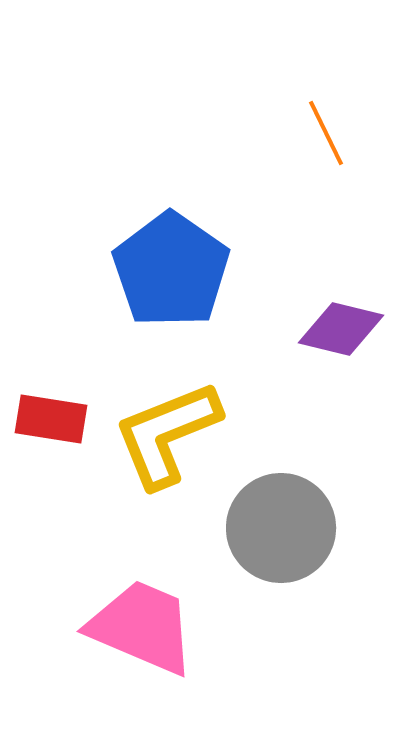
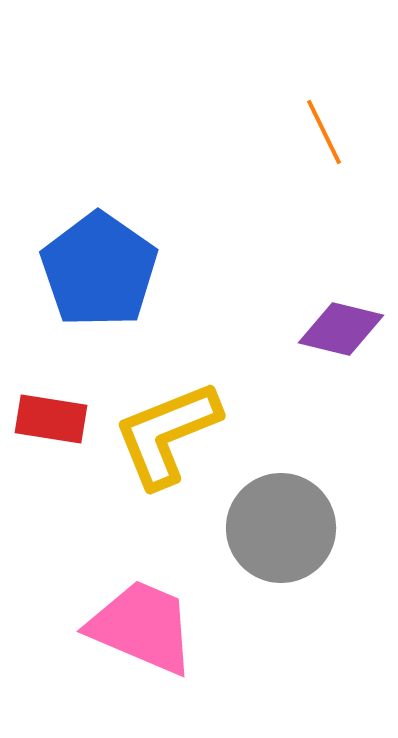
orange line: moved 2 px left, 1 px up
blue pentagon: moved 72 px left
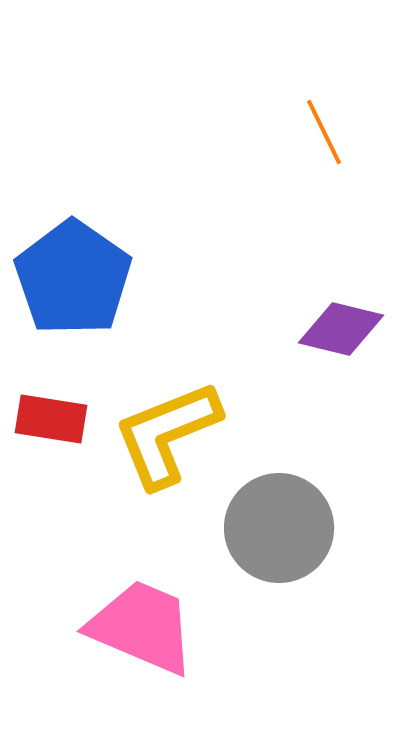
blue pentagon: moved 26 px left, 8 px down
gray circle: moved 2 px left
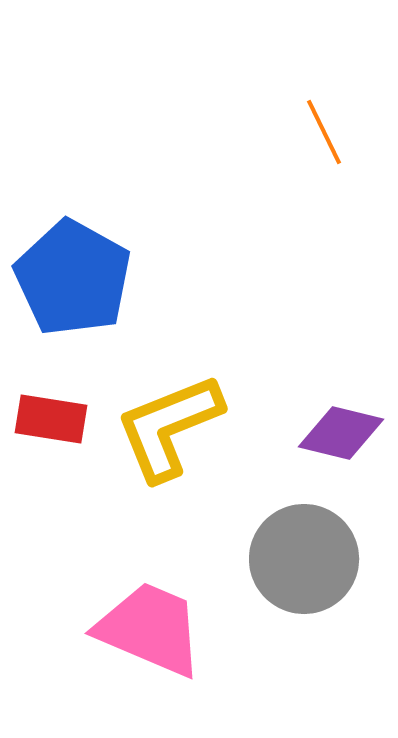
blue pentagon: rotated 6 degrees counterclockwise
purple diamond: moved 104 px down
yellow L-shape: moved 2 px right, 7 px up
gray circle: moved 25 px right, 31 px down
pink trapezoid: moved 8 px right, 2 px down
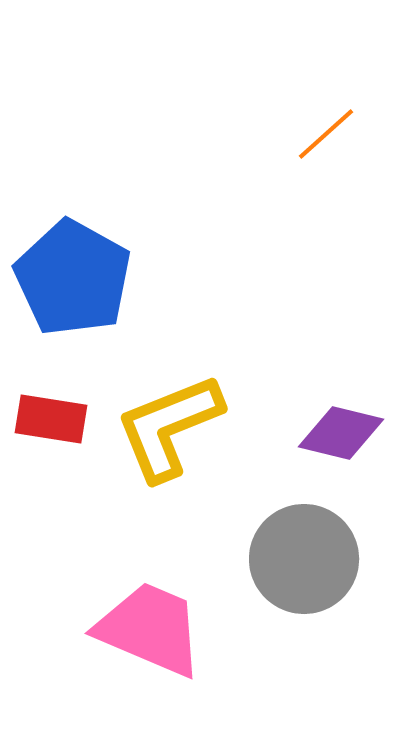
orange line: moved 2 px right, 2 px down; rotated 74 degrees clockwise
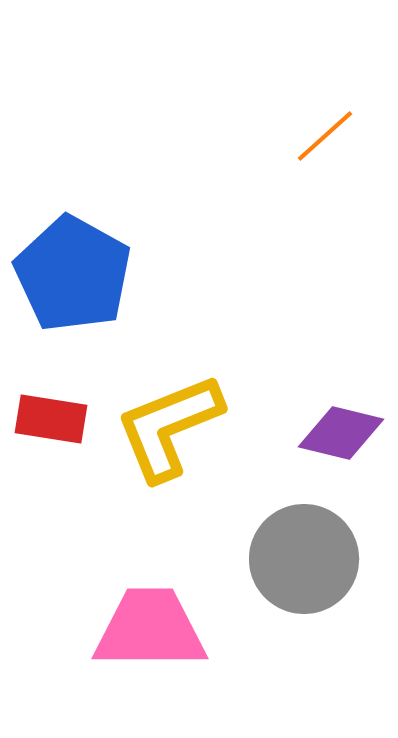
orange line: moved 1 px left, 2 px down
blue pentagon: moved 4 px up
pink trapezoid: rotated 23 degrees counterclockwise
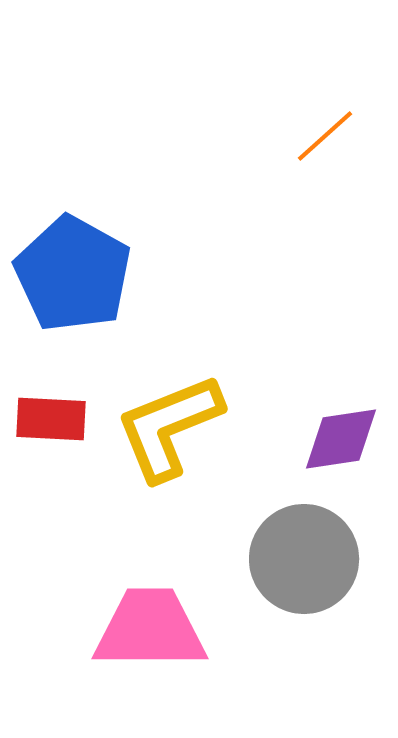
red rectangle: rotated 6 degrees counterclockwise
purple diamond: moved 6 px down; rotated 22 degrees counterclockwise
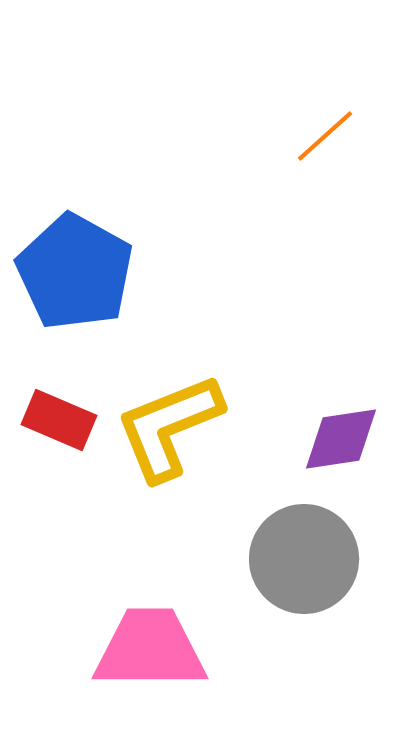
blue pentagon: moved 2 px right, 2 px up
red rectangle: moved 8 px right, 1 px down; rotated 20 degrees clockwise
pink trapezoid: moved 20 px down
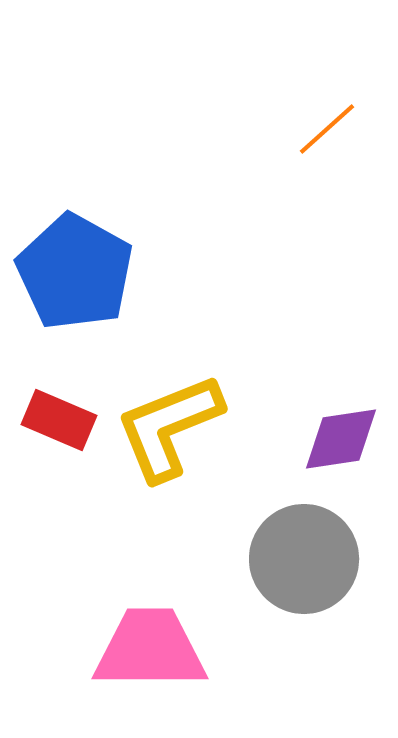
orange line: moved 2 px right, 7 px up
